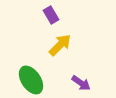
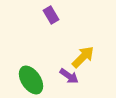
yellow arrow: moved 23 px right, 12 px down
purple arrow: moved 12 px left, 7 px up
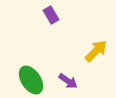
yellow arrow: moved 13 px right, 6 px up
purple arrow: moved 1 px left, 5 px down
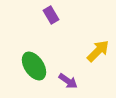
yellow arrow: moved 2 px right
green ellipse: moved 3 px right, 14 px up
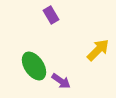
yellow arrow: moved 1 px up
purple arrow: moved 7 px left
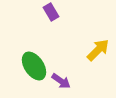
purple rectangle: moved 3 px up
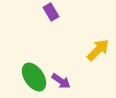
green ellipse: moved 11 px down
